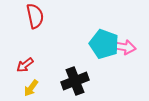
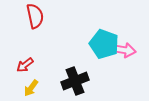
pink arrow: moved 3 px down
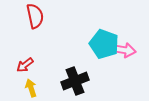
yellow arrow: rotated 126 degrees clockwise
